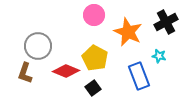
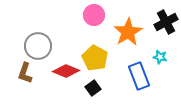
orange star: rotated 16 degrees clockwise
cyan star: moved 1 px right, 1 px down
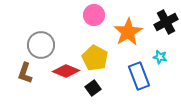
gray circle: moved 3 px right, 1 px up
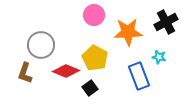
orange star: rotated 28 degrees clockwise
cyan star: moved 1 px left
black square: moved 3 px left
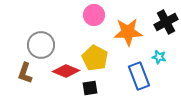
black square: rotated 28 degrees clockwise
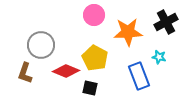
black square: rotated 21 degrees clockwise
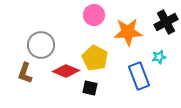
cyan star: rotated 24 degrees counterclockwise
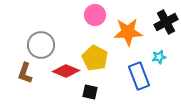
pink circle: moved 1 px right
black square: moved 4 px down
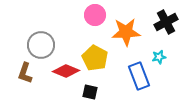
orange star: moved 2 px left
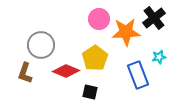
pink circle: moved 4 px right, 4 px down
black cross: moved 12 px left, 4 px up; rotated 10 degrees counterclockwise
yellow pentagon: rotated 10 degrees clockwise
blue rectangle: moved 1 px left, 1 px up
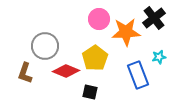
gray circle: moved 4 px right, 1 px down
